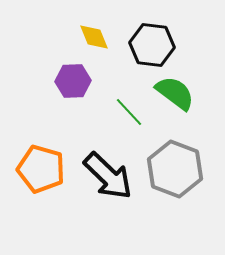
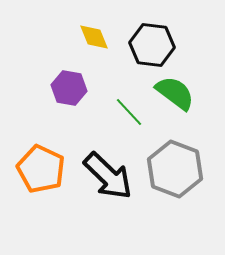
purple hexagon: moved 4 px left, 7 px down; rotated 12 degrees clockwise
orange pentagon: rotated 9 degrees clockwise
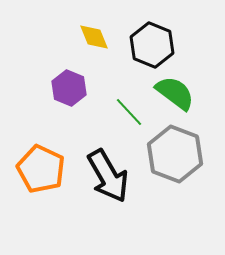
black hexagon: rotated 15 degrees clockwise
purple hexagon: rotated 12 degrees clockwise
gray hexagon: moved 15 px up
black arrow: rotated 16 degrees clockwise
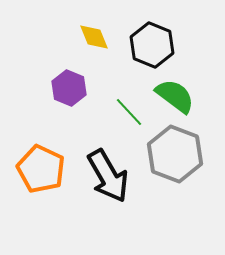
green semicircle: moved 3 px down
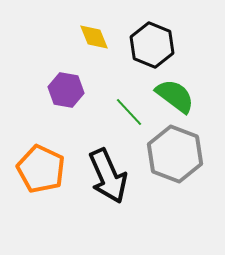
purple hexagon: moved 3 px left, 2 px down; rotated 12 degrees counterclockwise
black arrow: rotated 6 degrees clockwise
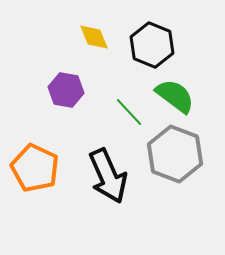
orange pentagon: moved 6 px left, 1 px up
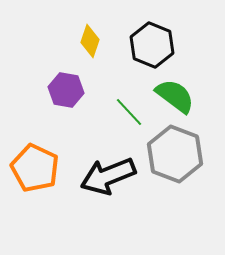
yellow diamond: moved 4 px left, 4 px down; rotated 40 degrees clockwise
black arrow: rotated 92 degrees clockwise
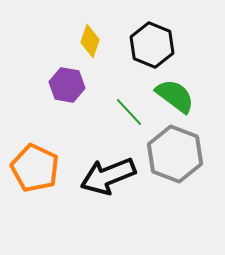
purple hexagon: moved 1 px right, 5 px up
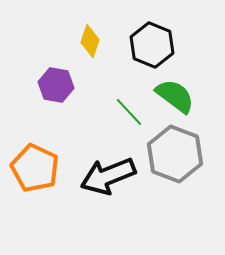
purple hexagon: moved 11 px left
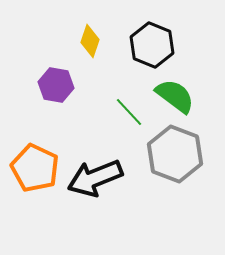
black arrow: moved 13 px left, 2 px down
